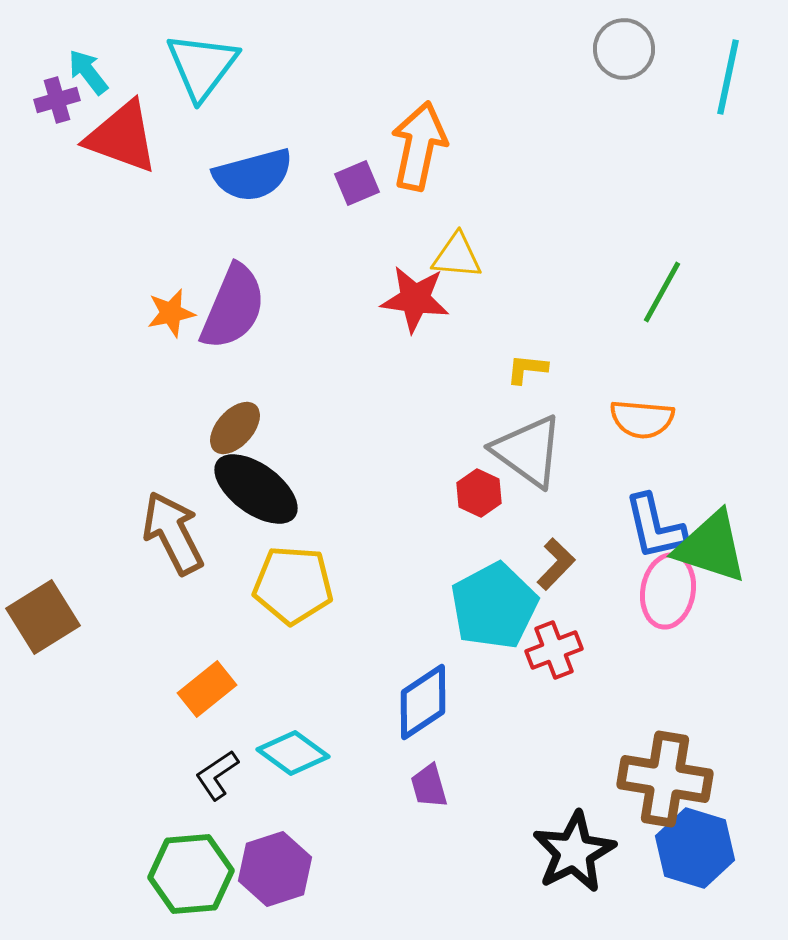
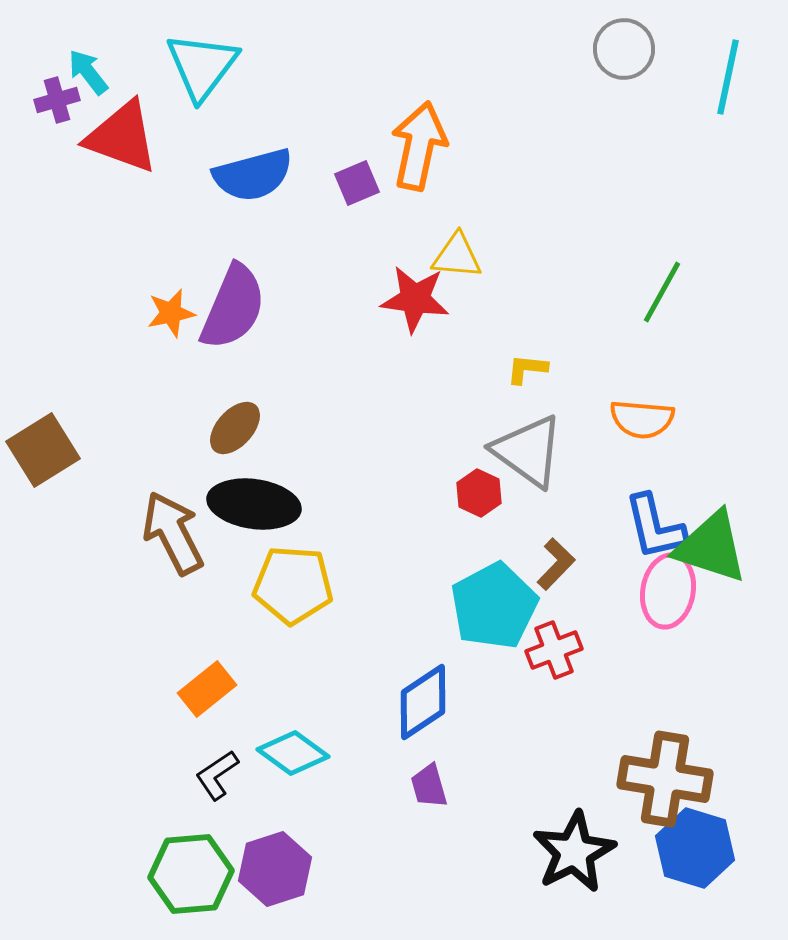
black ellipse: moved 2 px left, 15 px down; rotated 28 degrees counterclockwise
brown square: moved 167 px up
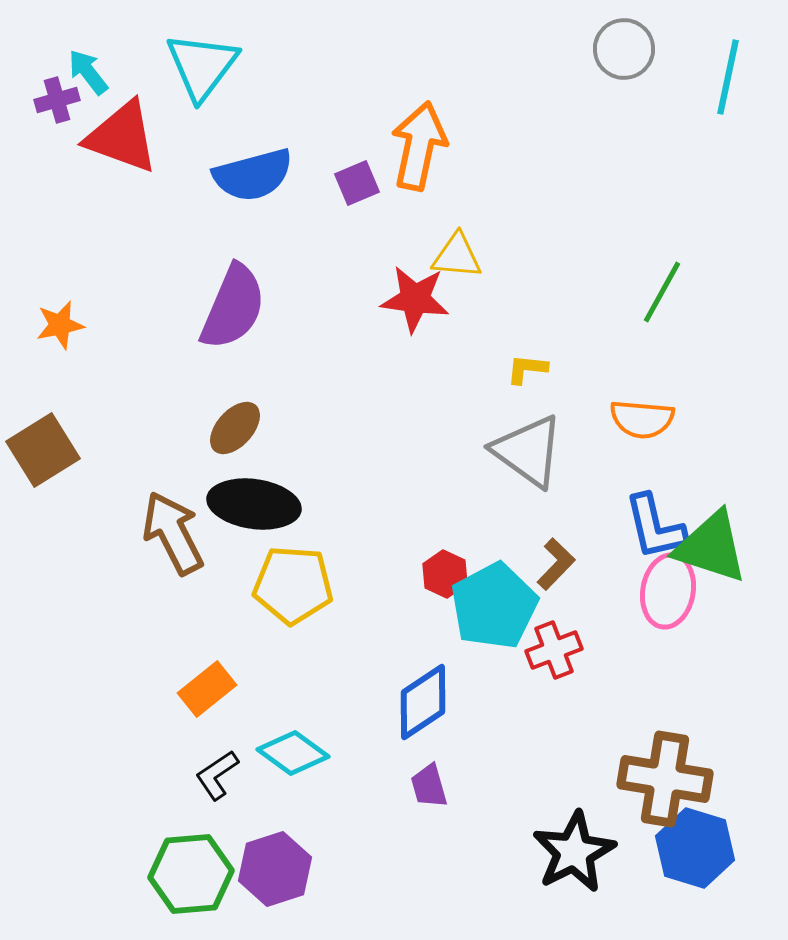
orange star: moved 111 px left, 12 px down
red hexagon: moved 34 px left, 81 px down
